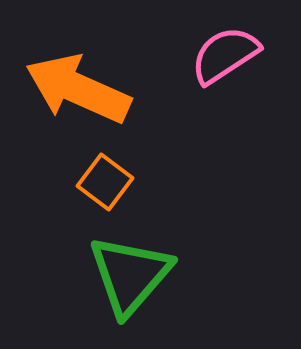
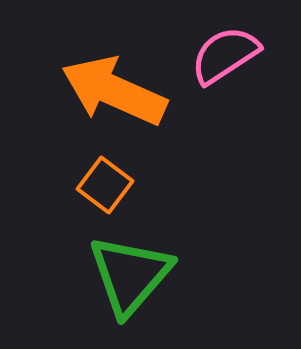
orange arrow: moved 36 px right, 2 px down
orange square: moved 3 px down
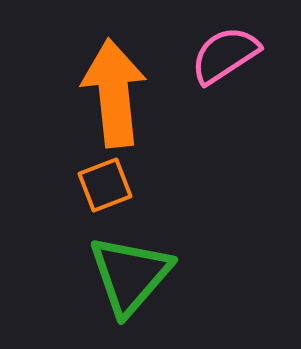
orange arrow: moved 2 px down; rotated 60 degrees clockwise
orange square: rotated 32 degrees clockwise
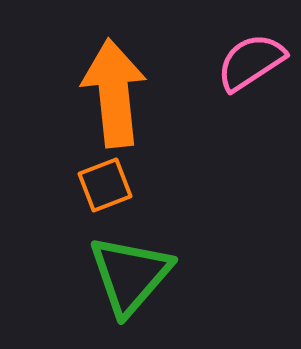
pink semicircle: moved 26 px right, 7 px down
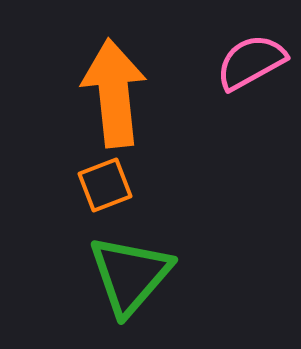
pink semicircle: rotated 4 degrees clockwise
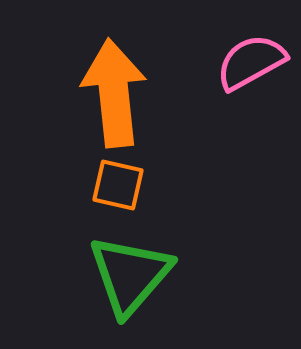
orange square: moved 13 px right; rotated 34 degrees clockwise
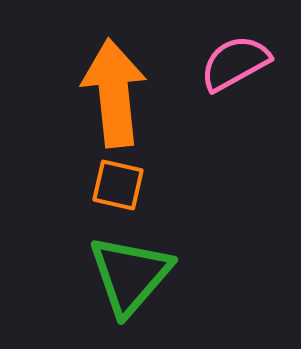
pink semicircle: moved 16 px left, 1 px down
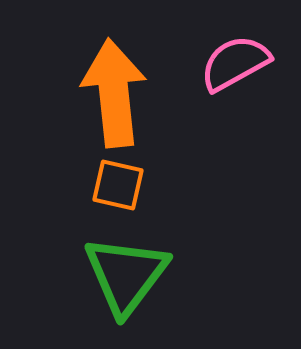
green triangle: moved 4 px left; rotated 4 degrees counterclockwise
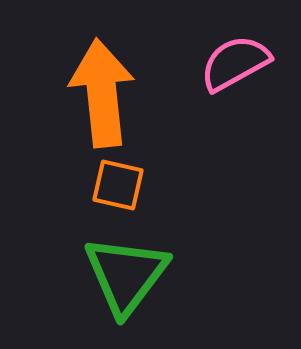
orange arrow: moved 12 px left
